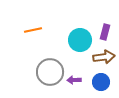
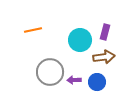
blue circle: moved 4 px left
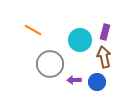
orange line: rotated 42 degrees clockwise
brown arrow: rotated 95 degrees counterclockwise
gray circle: moved 8 px up
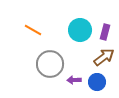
cyan circle: moved 10 px up
brown arrow: rotated 65 degrees clockwise
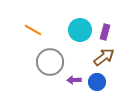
gray circle: moved 2 px up
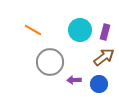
blue circle: moved 2 px right, 2 px down
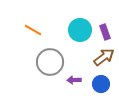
purple rectangle: rotated 35 degrees counterclockwise
blue circle: moved 2 px right
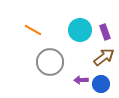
purple arrow: moved 7 px right
